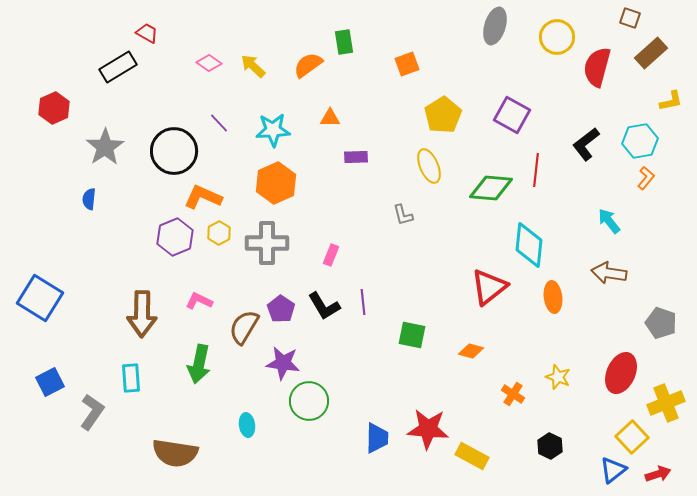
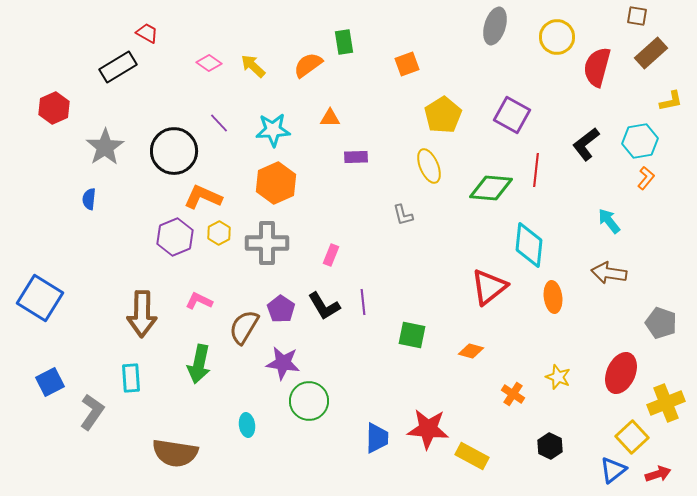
brown square at (630, 18): moved 7 px right, 2 px up; rotated 10 degrees counterclockwise
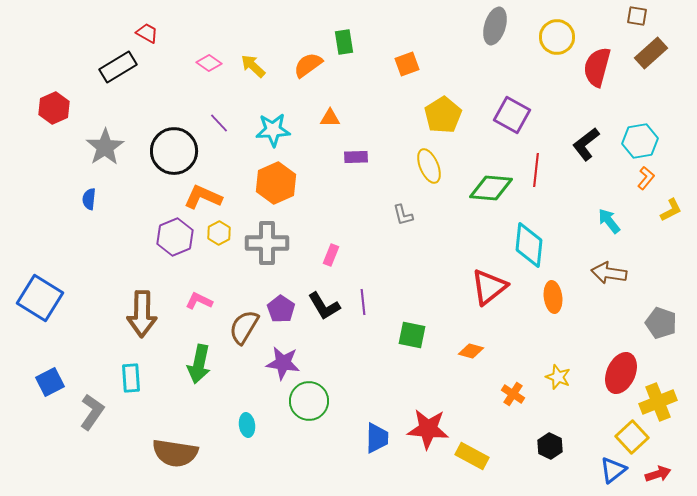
yellow L-shape at (671, 101): moved 109 px down; rotated 15 degrees counterclockwise
yellow cross at (666, 403): moved 8 px left, 1 px up
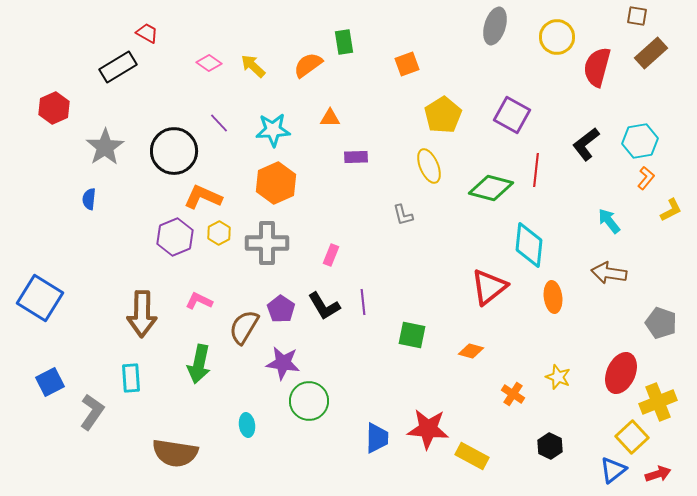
green diamond at (491, 188): rotated 9 degrees clockwise
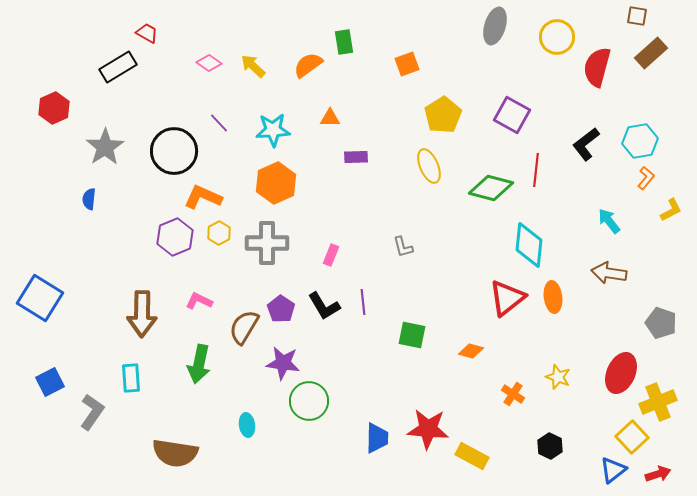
gray L-shape at (403, 215): moved 32 px down
red triangle at (489, 287): moved 18 px right, 11 px down
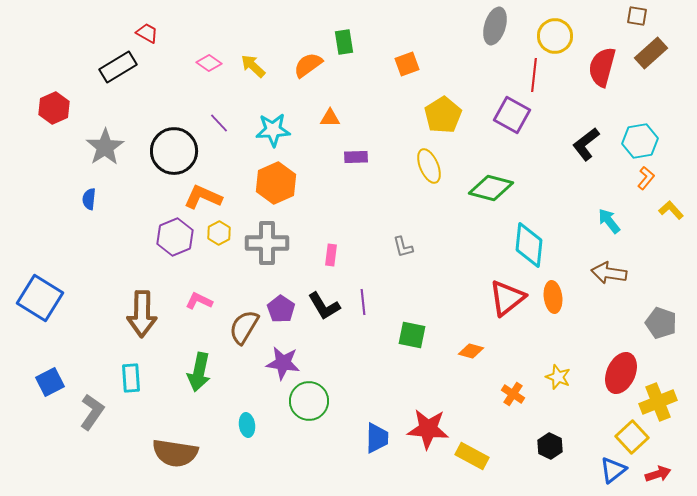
yellow circle at (557, 37): moved 2 px left, 1 px up
red semicircle at (597, 67): moved 5 px right
red line at (536, 170): moved 2 px left, 95 px up
yellow L-shape at (671, 210): rotated 105 degrees counterclockwise
pink rectangle at (331, 255): rotated 15 degrees counterclockwise
green arrow at (199, 364): moved 8 px down
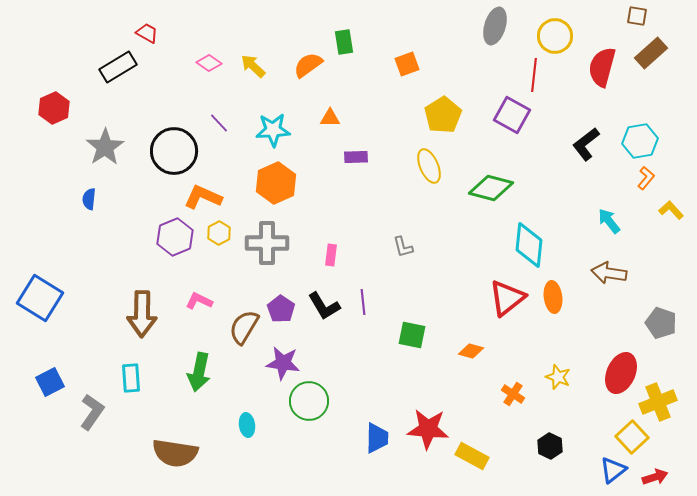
red arrow at (658, 474): moved 3 px left, 3 px down
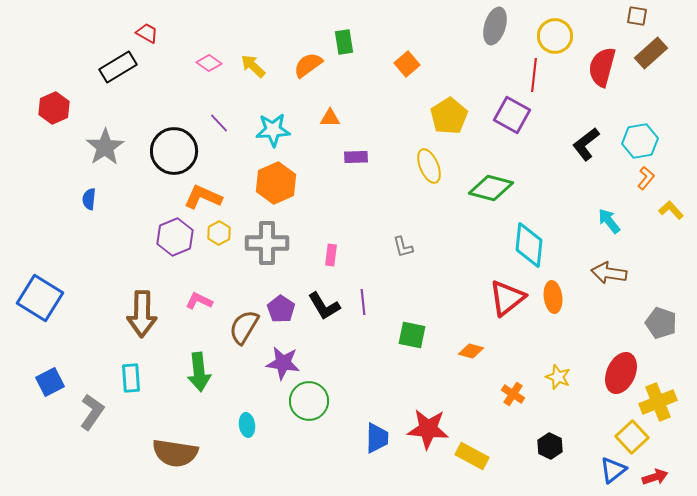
orange square at (407, 64): rotated 20 degrees counterclockwise
yellow pentagon at (443, 115): moved 6 px right, 1 px down
green arrow at (199, 372): rotated 18 degrees counterclockwise
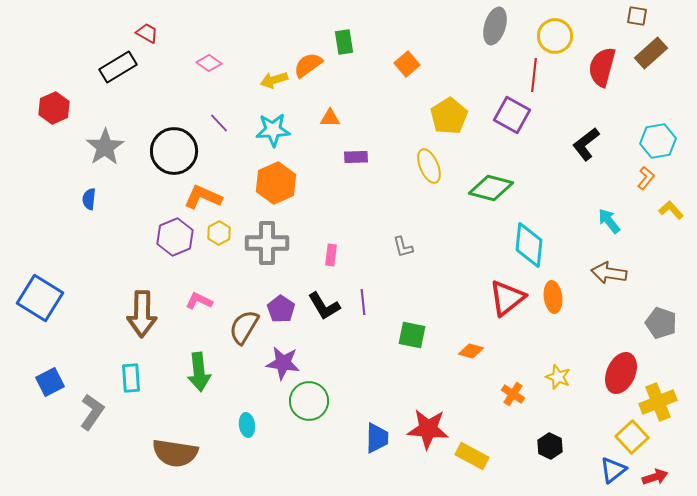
yellow arrow at (253, 66): moved 21 px right, 14 px down; rotated 60 degrees counterclockwise
cyan hexagon at (640, 141): moved 18 px right
